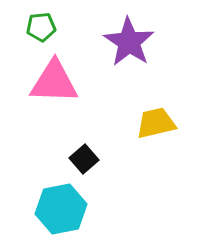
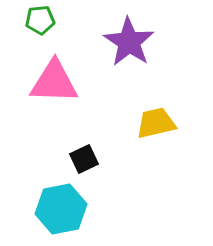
green pentagon: moved 1 px left, 7 px up
black square: rotated 16 degrees clockwise
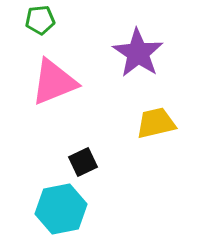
purple star: moved 9 px right, 11 px down
pink triangle: rotated 24 degrees counterclockwise
black square: moved 1 px left, 3 px down
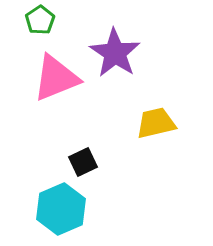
green pentagon: rotated 28 degrees counterclockwise
purple star: moved 23 px left
pink triangle: moved 2 px right, 4 px up
cyan hexagon: rotated 12 degrees counterclockwise
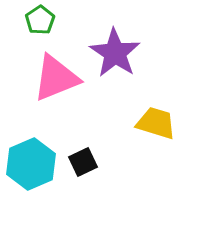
yellow trapezoid: rotated 30 degrees clockwise
cyan hexagon: moved 30 px left, 45 px up
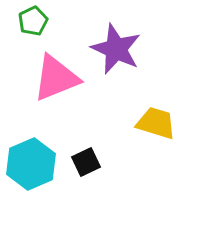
green pentagon: moved 7 px left, 1 px down; rotated 8 degrees clockwise
purple star: moved 1 px right, 4 px up; rotated 9 degrees counterclockwise
black square: moved 3 px right
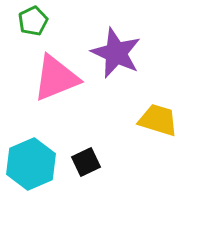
purple star: moved 4 px down
yellow trapezoid: moved 2 px right, 3 px up
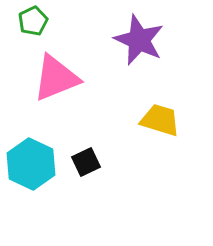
purple star: moved 23 px right, 13 px up
yellow trapezoid: moved 2 px right
cyan hexagon: rotated 12 degrees counterclockwise
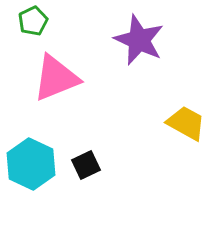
yellow trapezoid: moved 26 px right, 3 px down; rotated 12 degrees clockwise
black square: moved 3 px down
